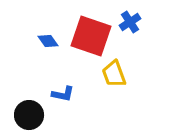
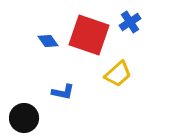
red square: moved 2 px left, 1 px up
yellow trapezoid: moved 4 px right; rotated 112 degrees counterclockwise
blue L-shape: moved 2 px up
black circle: moved 5 px left, 3 px down
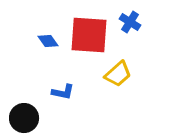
blue cross: rotated 25 degrees counterclockwise
red square: rotated 15 degrees counterclockwise
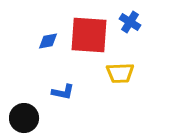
blue diamond: rotated 65 degrees counterclockwise
yellow trapezoid: moved 2 px right, 1 px up; rotated 40 degrees clockwise
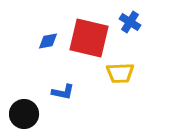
red square: moved 3 px down; rotated 9 degrees clockwise
black circle: moved 4 px up
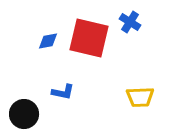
yellow trapezoid: moved 20 px right, 24 px down
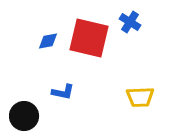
black circle: moved 2 px down
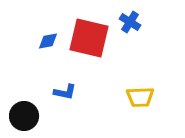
blue L-shape: moved 2 px right
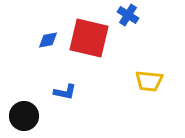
blue cross: moved 2 px left, 7 px up
blue diamond: moved 1 px up
yellow trapezoid: moved 9 px right, 16 px up; rotated 8 degrees clockwise
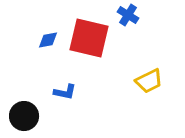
yellow trapezoid: rotated 32 degrees counterclockwise
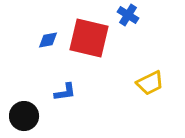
yellow trapezoid: moved 1 px right, 2 px down
blue L-shape: rotated 20 degrees counterclockwise
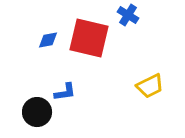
yellow trapezoid: moved 3 px down
black circle: moved 13 px right, 4 px up
